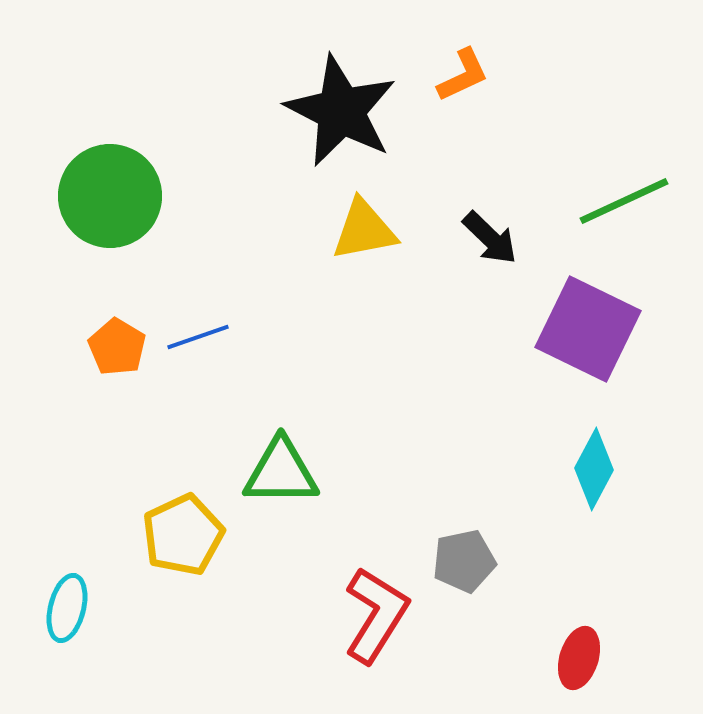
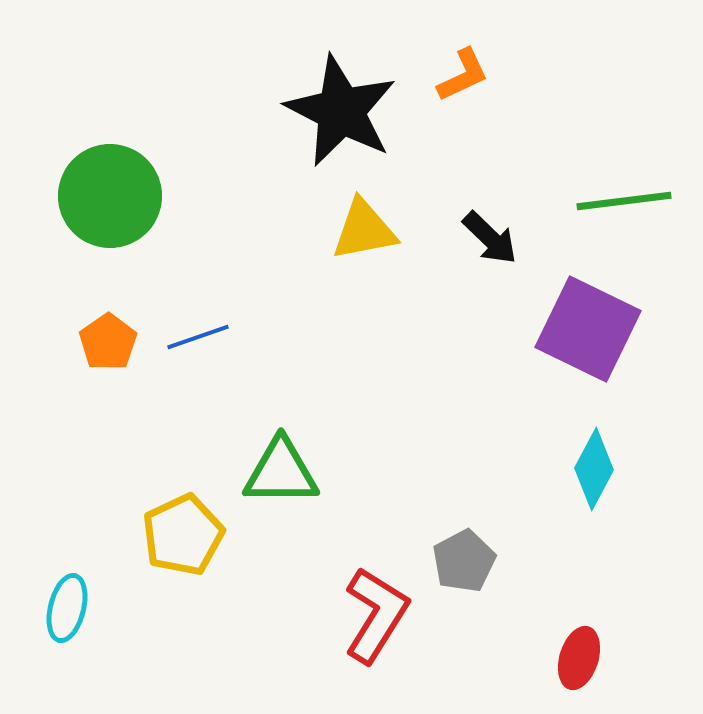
green line: rotated 18 degrees clockwise
orange pentagon: moved 9 px left, 5 px up; rotated 6 degrees clockwise
gray pentagon: rotated 16 degrees counterclockwise
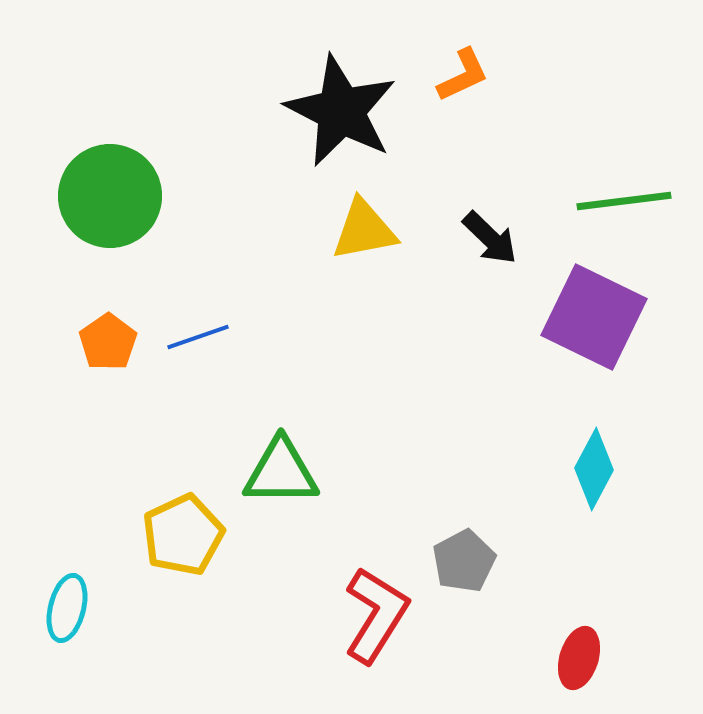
purple square: moved 6 px right, 12 px up
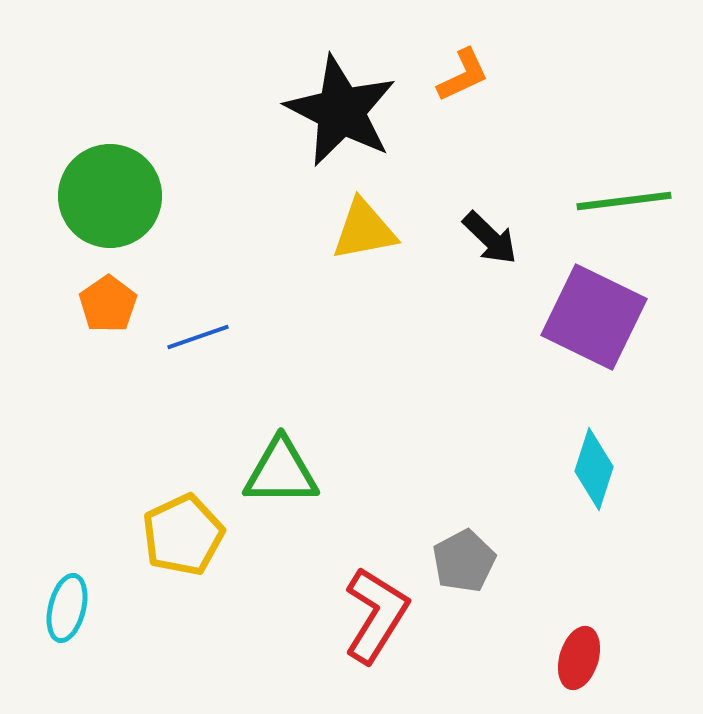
orange pentagon: moved 38 px up
cyan diamond: rotated 10 degrees counterclockwise
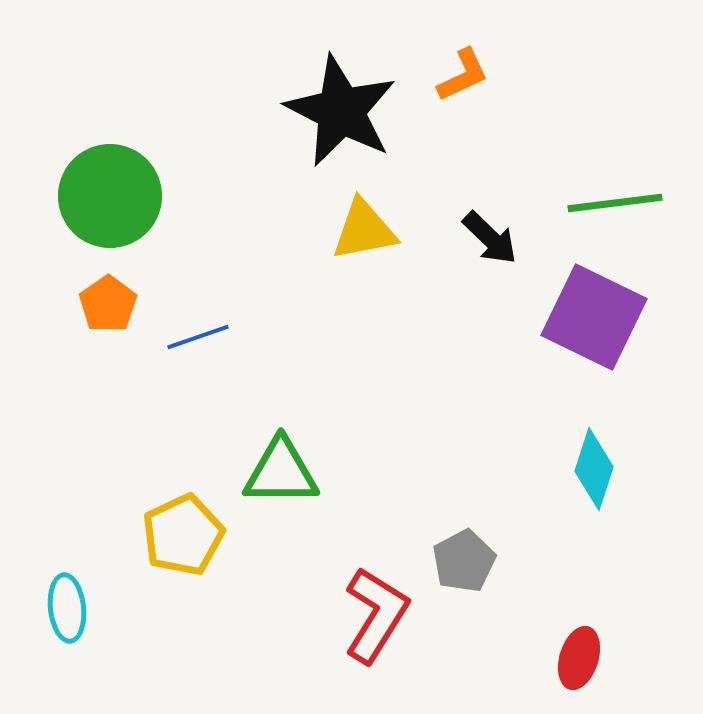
green line: moved 9 px left, 2 px down
cyan ellipse: rotated 20 degrees counterclockwise
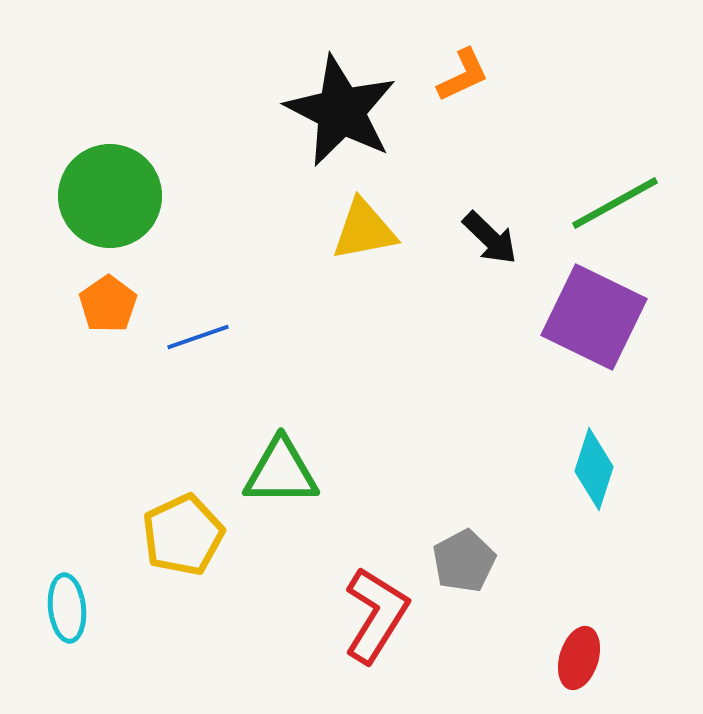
green line: rotated 22 degrees counterclockwise
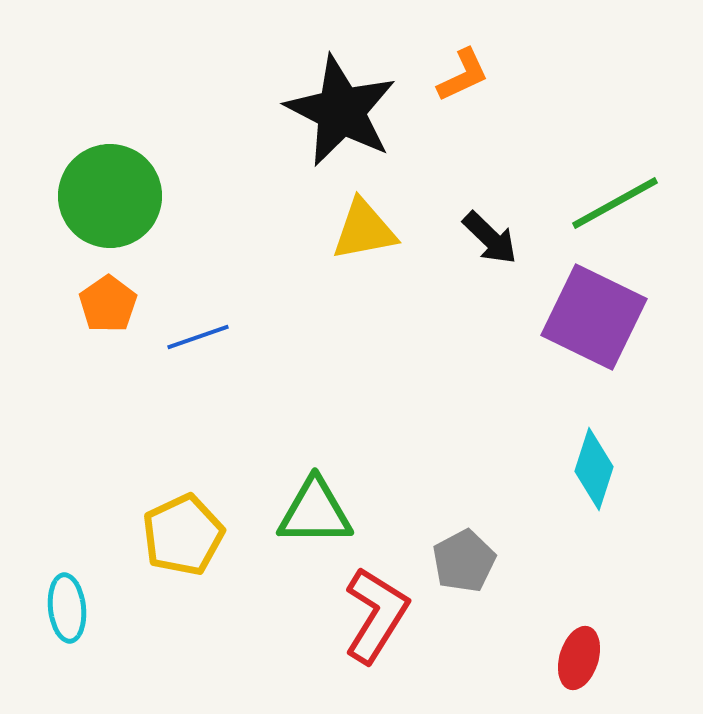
green triangle: moved 34 px right, 40 px down
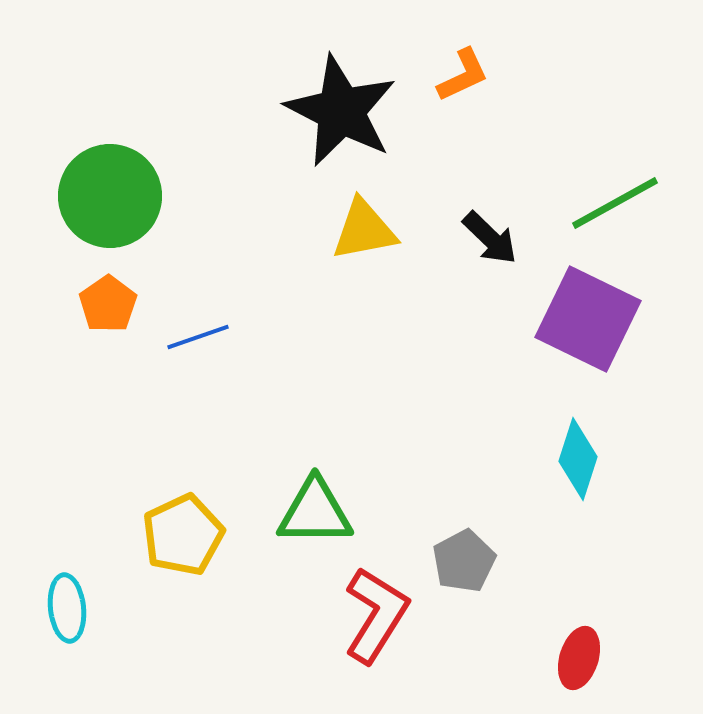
purple square: moved 6 px left, 2 px down
cyan diamond: moved 16 px left, 10 px up
